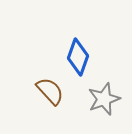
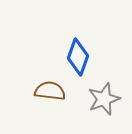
brown semicircle: rotated 40 degrees counterclockwise
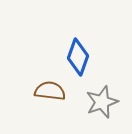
gray star: moved 2 px left, 3 px down
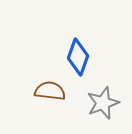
gray star: moved 1 px right, 1 px down
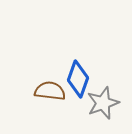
blue diamond: moved 22 px down
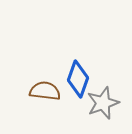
brown semicircle: moved 5 px left
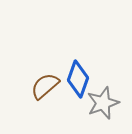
brown semicircle: moved 5 px up; rotated 48 degrees counterclockwise
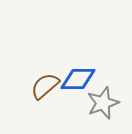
blue diamond: rotated 69 degrees clockwise
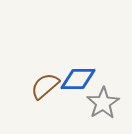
gray star: rotated 12 degrees counterclockwise
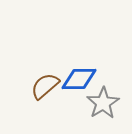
blue diamond: moved 1 px right
